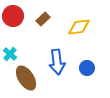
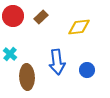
brown rectangle: moved 2 px left, 2 px up
blue circle: moved 2 px down
brown ellipse: moved 1 px right, 1 px up; rotated 30 degrees clockwise
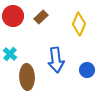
yellow diamond: moved 3 px up; rotated 60 degrees counterclockwise
blue arrow: moved 1 px left, 2 px up
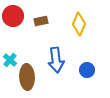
brown rectangle: moved 4 px down; rotated 32 degrees clockwise
cyan cross: moved 6 px down
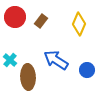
red circle: moved 2 px right, 1 px down
brown rectangle: rotated 40 degrees counterclockwise
blue arrow: rotated 130 degrees clockwise
brown ellipse: moved 1 px right
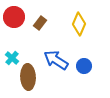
red circle: moved 1 px left
brown rectangle: moved 1 px left, 2 px down
cyan cross: moved 2 px right, 2 px up
blue circle: moved 3 px left, 4 px up
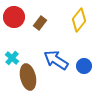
yellow diamond: moved 4 px up; rotated 15 degrees clockwise
brown ellipse: rotated 10 degrees counterclockwise
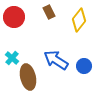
brown rectangle: moved 9 px right, 11 px up; rotated 64 degrees counterclockwise
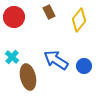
cyan cross: moved 1 px up
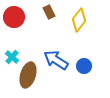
brown ellipse: moved 2 px up; rotated 30 degrees clockwise
